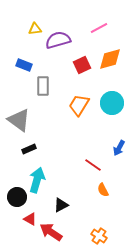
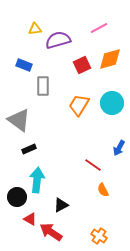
cyan arrow: rotated 10 degrees counterclockwise
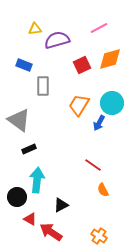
purple semicircle: moved 1 px left
blue arrow: moved 20 px left, 25 px up
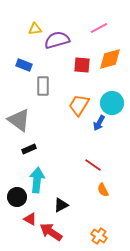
red square: rotated 30 degrees clockwise
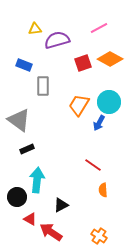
orange diamond: rotated 45 degrees clockwise
red square: moved 1 px right, 2 px up; rotated 24 degrees counterclockwise
cyan circle: moved 3 px left, 1 px up
black rectangle: moved 2 px left
orange semicircle: rotated 24 degrees clockwise
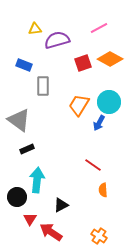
red triangle: rotated 32 degrees clockwise
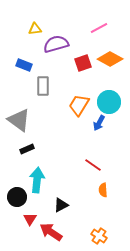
purple semicircle: moved 1 px left, 4 px down
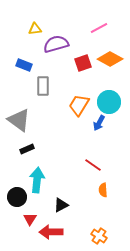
red arrow: rotated 35 degrees counterclockwise
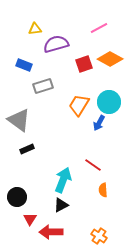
red square: moved 1 px right, 1 px down
gray rectangle: rotated 72 degrees clockwise
cyan arrow: moved 26 px right; rotated 15 degrees clockwise
